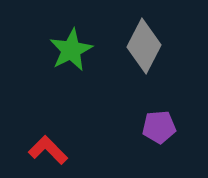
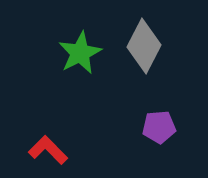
green star: moved 9 px right, 3 px down
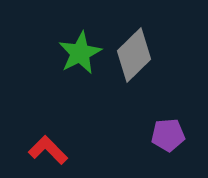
gray diamond: moved 10 px left, 9 px down; rotated 18 degrees clockwise
purple pentagon: moved 9 px right, 8 px down
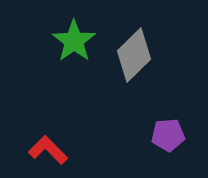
green star: moved 6 px left, 12 px up; rotated 9 degrees counterclockwise
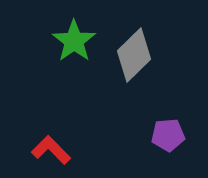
red L-shape: moved 3 px right
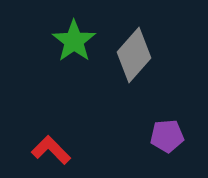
gray diamond: rotated 4 degrees counterclockwise
purple pentagon: moved 1 px left, 1 px down
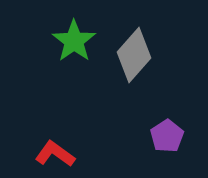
purple pentagon: rotated 28 degrees counterclockwise
red L-shape: moved 4 px right, 4 px down; rotated 9 degrees counterclockwise
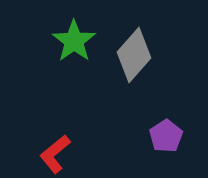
purple pentagon: moved 1 px left
red L-shape: rotated 75 degrees counterclockwise
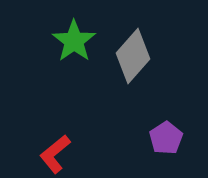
gray diamond: moved 1 px left, 1 px down
purple pentagon: moved 2 px down
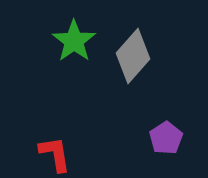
red L-shape: rotated 120 degrees clockwise
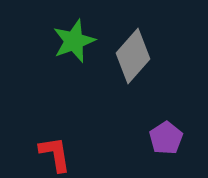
green star: rotated 15 degrees clockwise
